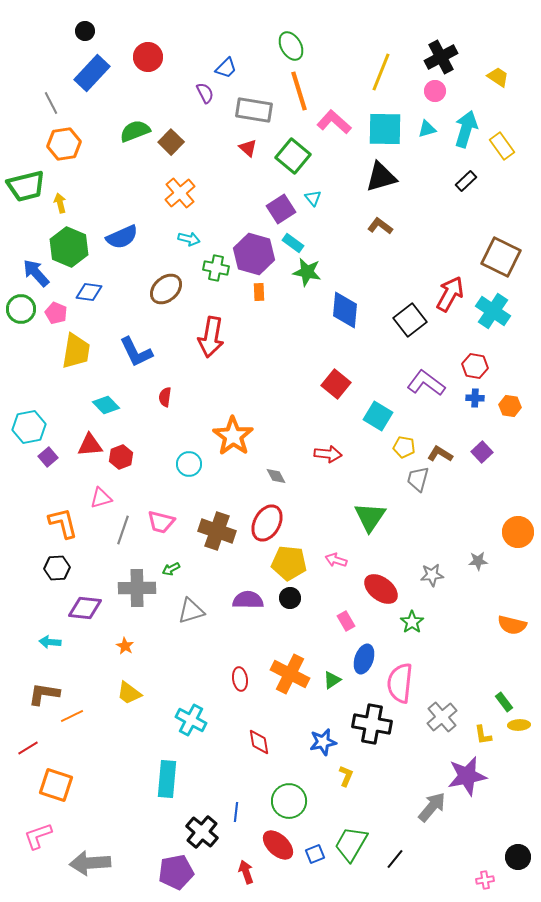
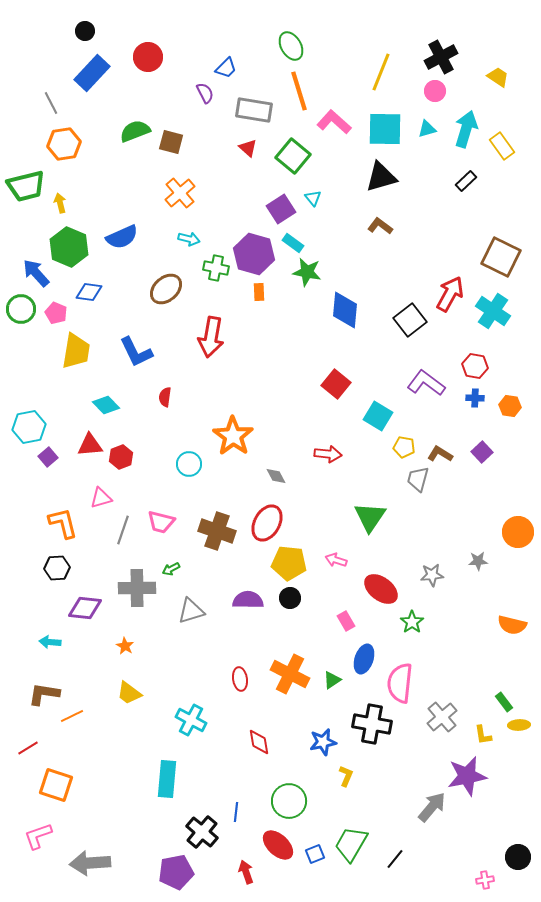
brown square at (171, 142): rotated 30 degrees counterclockwise
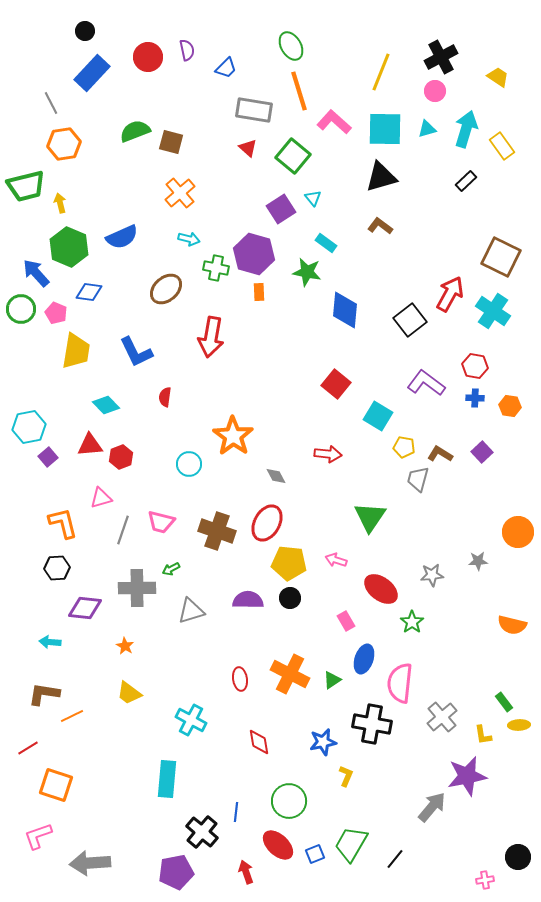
purple semicircle at (205, 93): moved 18 px left, 43 px up; rotated 15 degrees clockwise
cyan rectangle at (293, 243): moved 33 px right
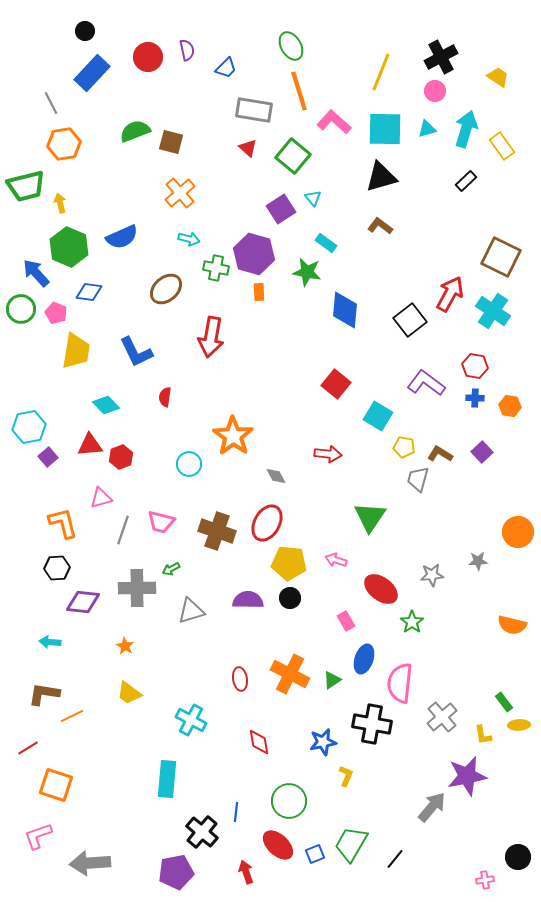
purple diamond at (85, 608): moved 2 px left, 6 px up
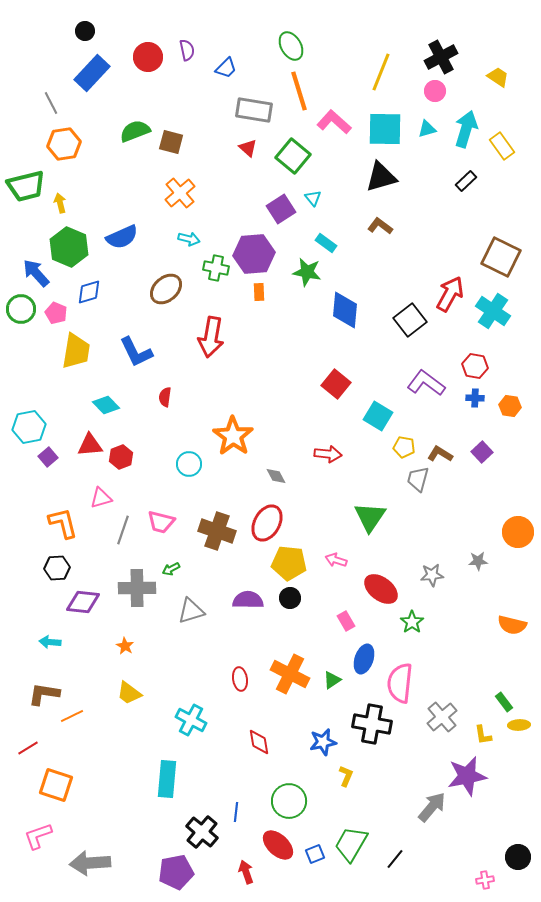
purple hexagon at (254, 254): rotated 21 degrees counterclockwise
blue diamond at (89, 292): rotated 24 degrees counterclockwise
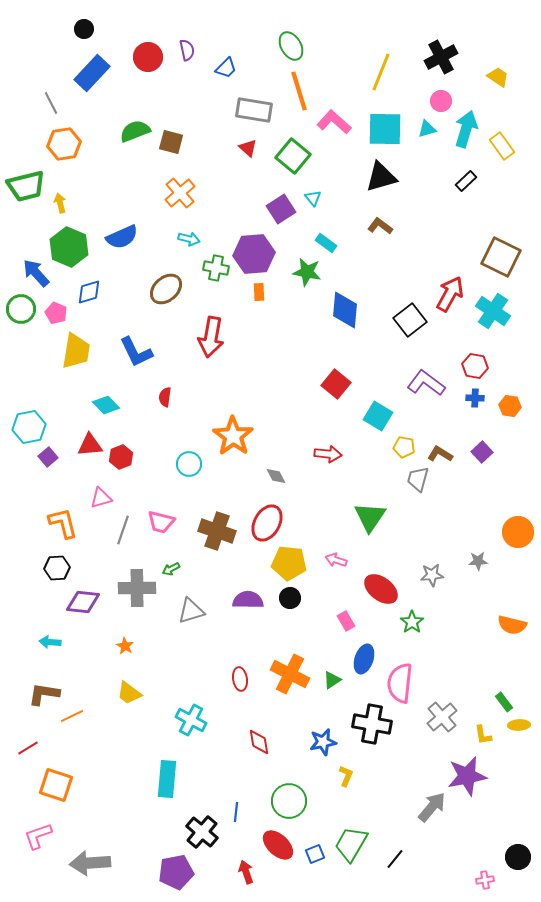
black circle at (85, 31): moved 1 px left, 2 px up
pink circle at (435, 91): moved 6 px right, 10 px down
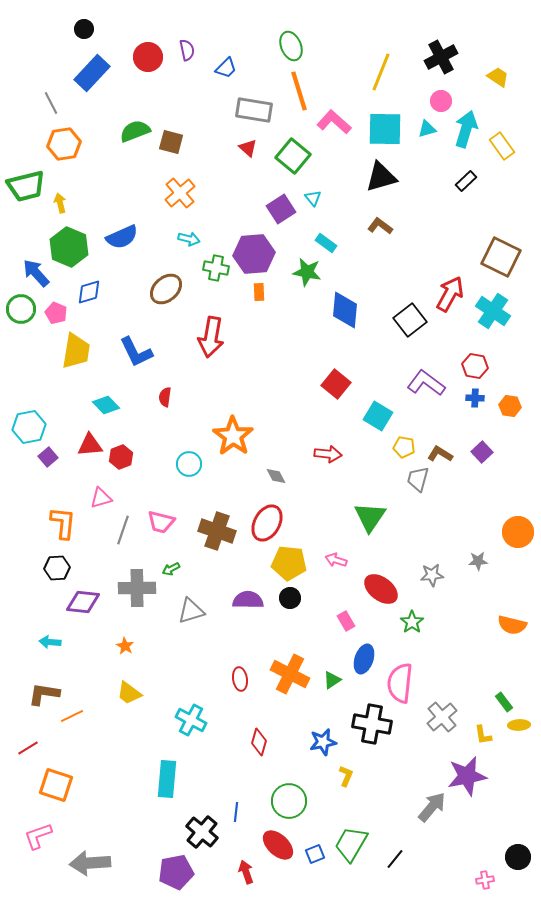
green ellipse at (291, 46): rotated 8 degrees clockwise
orange L-shape at (63, 523): rotated 20 degrees clockwise
red diamond at (259, 742): rotated 24 degrees clockwise
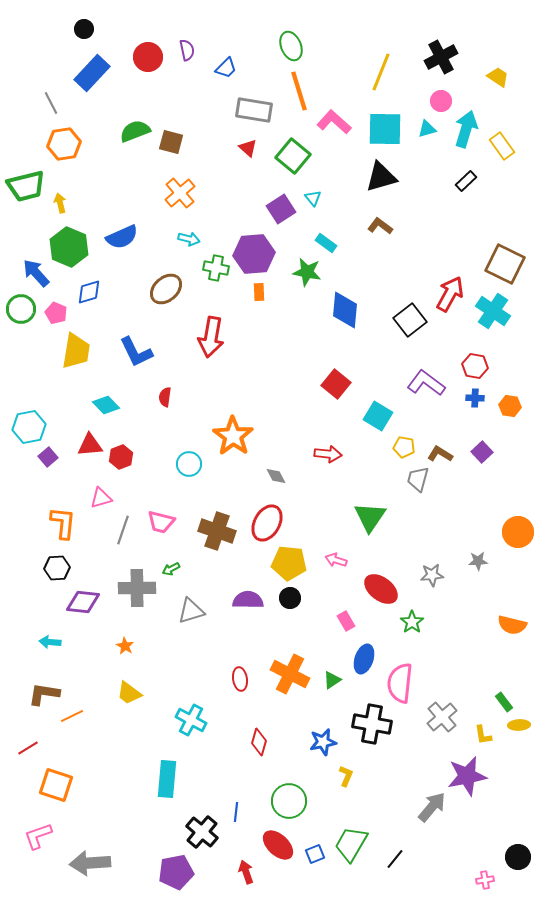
brown square at (501, 257): moved 4 px right, 7 px down
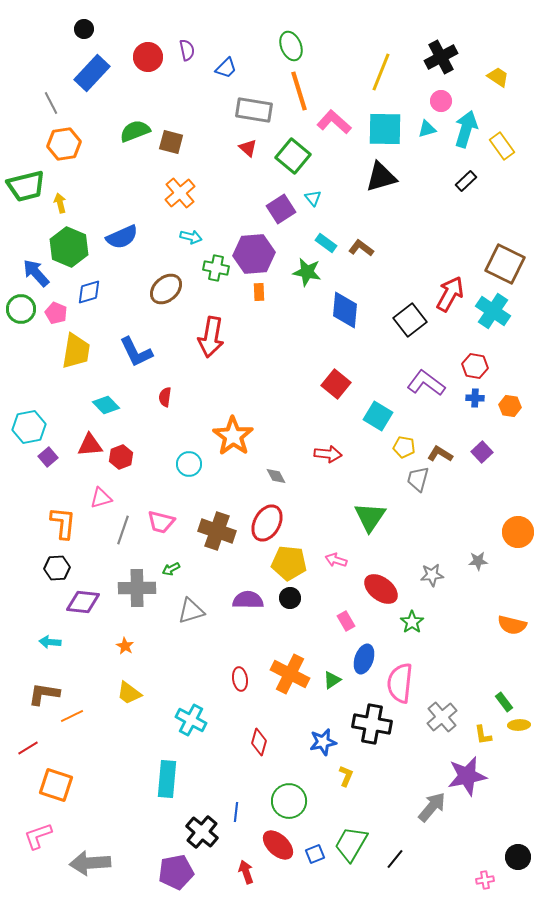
brown L-shape at (380, 226): moved 19 px left, 22 px down
cyan arrow at (189, 239): moved 2 px right, 2 px up
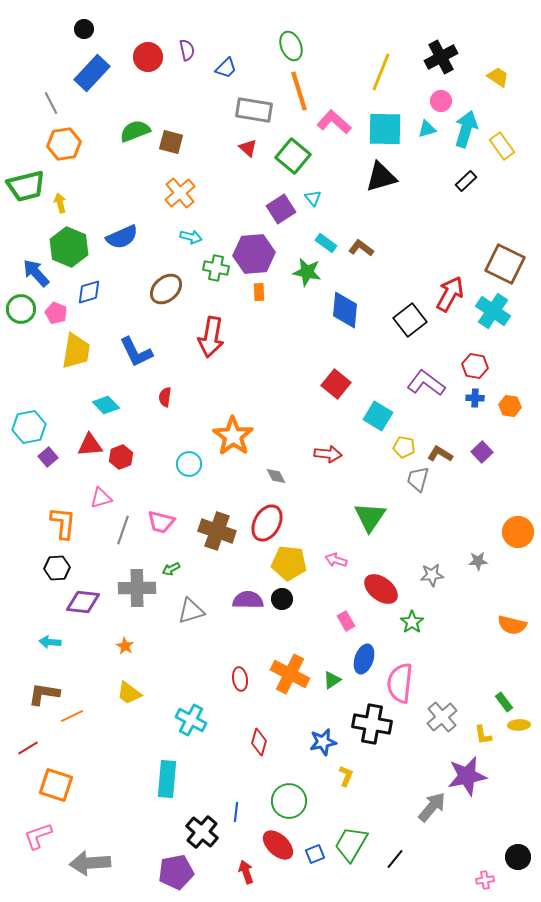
black circle at (290, 598): moved 8 px left, 1 px down
